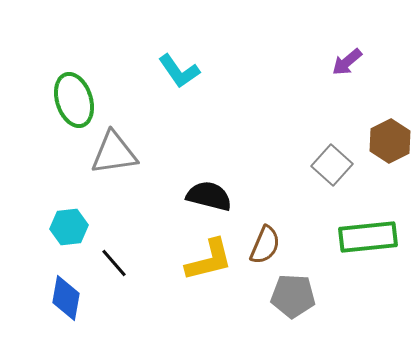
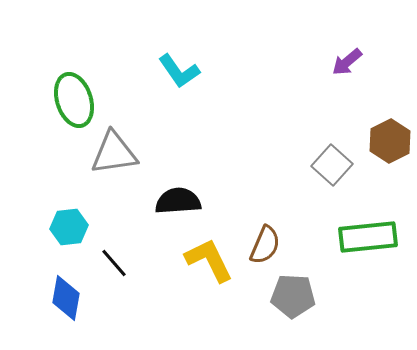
black semicircle: moved 31 px left, 5 px down; rotated 18 degrees counterclockwise
yellow L-shape: rotated 102 degrees counterclockwise
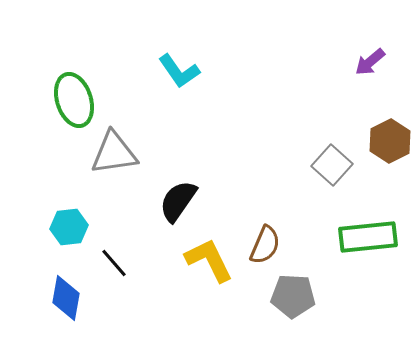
purple arrow: moved 23 px right
black semicircle: rotated 51 degrees counterclockwise
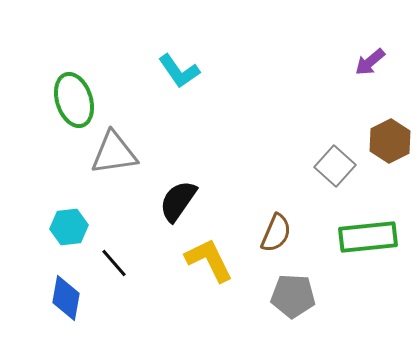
gray square: moved 3 px right, 1 px down
brown semicircle: moved 11 px right, 12 px up
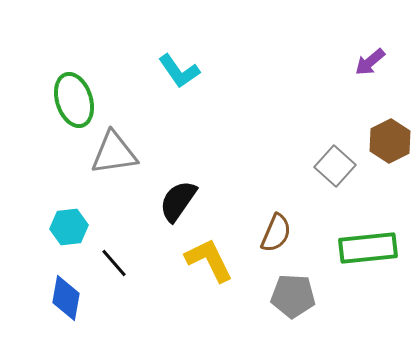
green rectangle: moved 11 px down
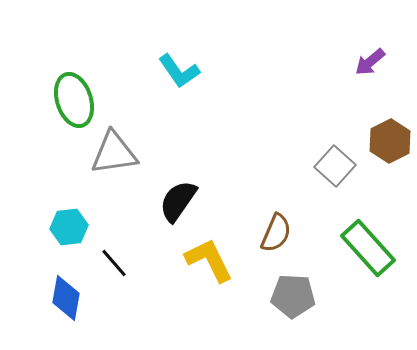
green rectangle: rotated 54 degrees clockwise
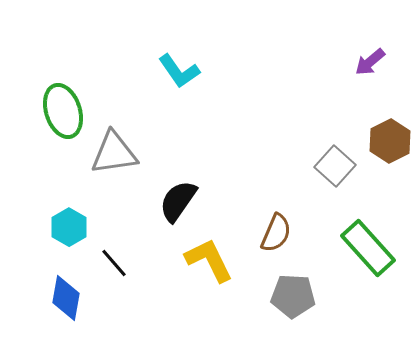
green ellipse: moved 11 px left, 11 px down
cyan hexagon: rotated 24 degrees counterclockwise
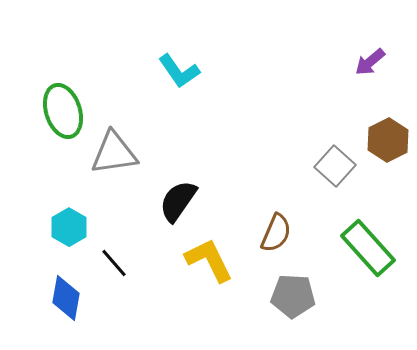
brown hexagon: moved 2 px left, 1 px up
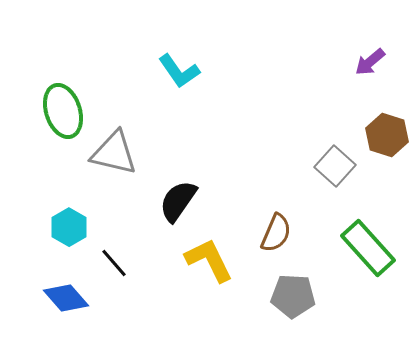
brown hexagon: moved 1 px left, 5 px up; rotated 15 degrees counterclockwise
gray triangle: rotated 21 degrees clockwise
blue diamond: rotated 51 degrees counterclockwise
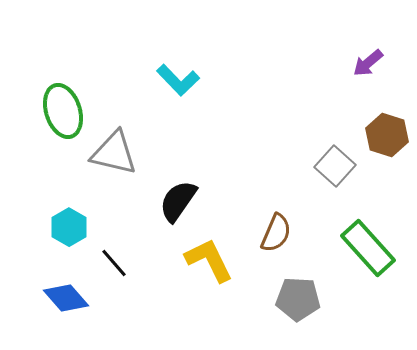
purple arrow: moved 2 px left, 1 px down
cyan L-shape: moved 1 px left, 9 px down; rotated 9 degrees counterclockwise
gray pentagon: moved 5 px right, 3 px down
